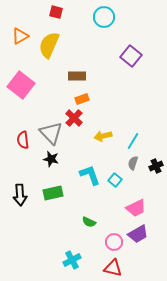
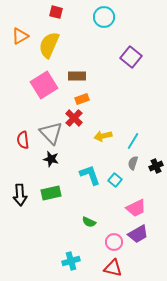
purple square: moved 1 px down
pink square: moved 23 px right; rotated 20 degrees clockwise
green rectangle: moved 2 px left
cyan cross: moved 1 px left, 1 px down; rotated 12 degrees clockwise
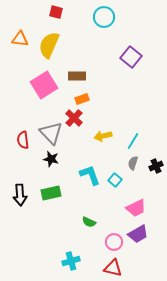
orange triangle: moved 3 px down; rotated 36 degrees clockwise
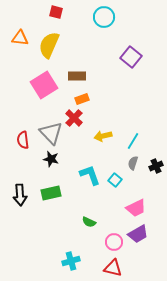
orange triangle: moved 1 px up
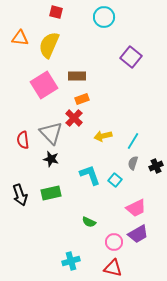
black arrow: rotated 15 degrees counterclockwise
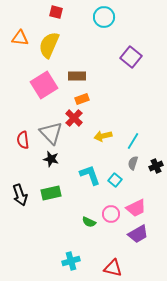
pink circle: moved 3 px left, 28 px up
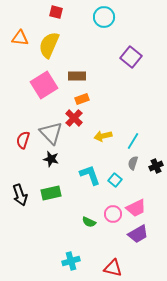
red semicircle: rotated 24 degrees clockwise
pink circle: moved 2 px right
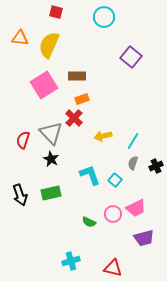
black star: rotated 14 degrees clockwise
purple trapezoid: moved 6 px right, 4 px down; rotated 15 degrees clockwise
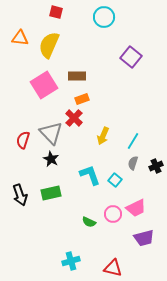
yellow arrow: rotated 54 degrees counterclockwise
